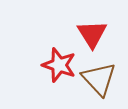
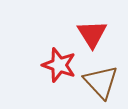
brown triangle: moved 2 px right, 3 px down
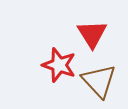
brown triangle: moved 2 px left, 1 px up
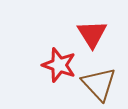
brown triangle: moved 3 px down
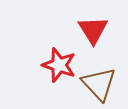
red triangle: moved 1 px right, 4 px up
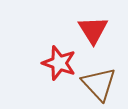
red star: moved 2 px up
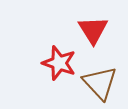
brown triangle: moved 1 px right, 1 px up
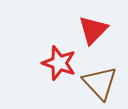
red triangle: rotated 16 degrees clockwise
